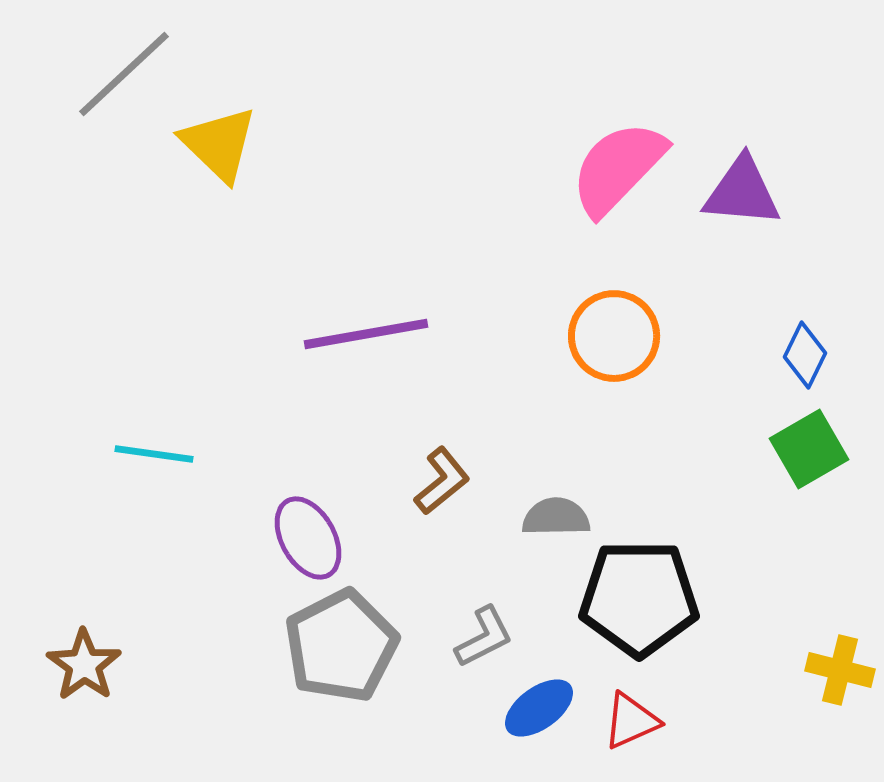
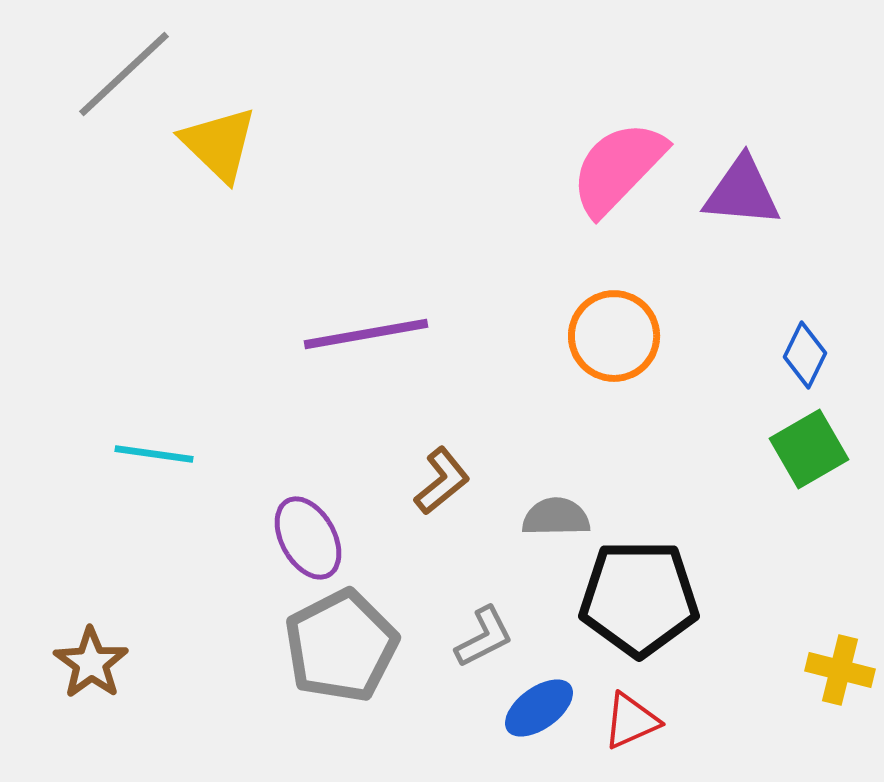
brown star: moved 7 px right, 2 px up
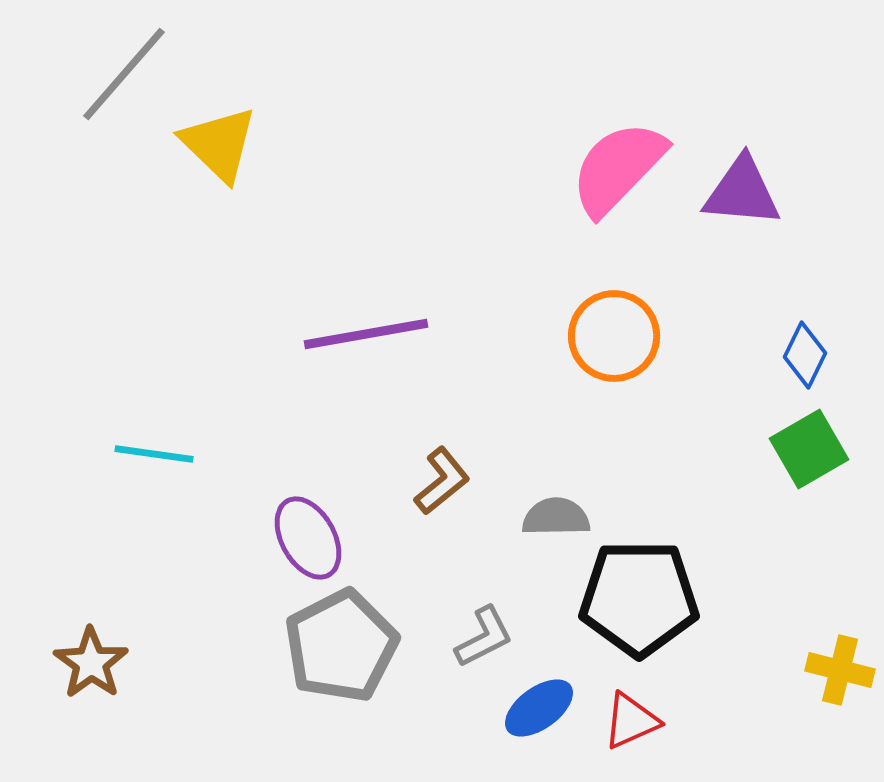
gray line: rotated 6 degrees counterclockwise
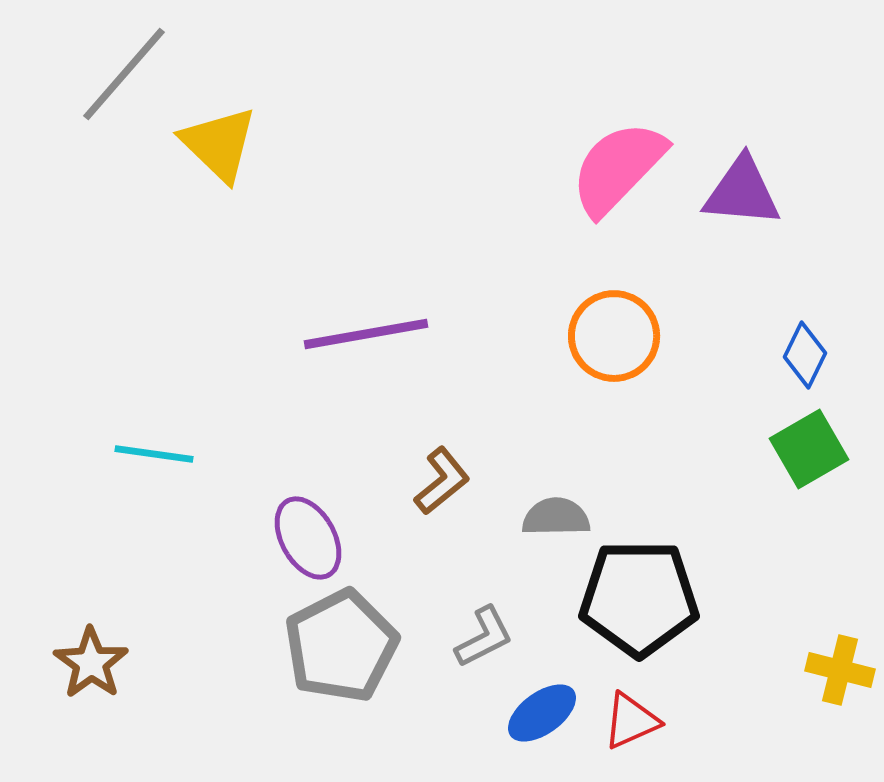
blue ellipse: moved 3 px right, 5 px down
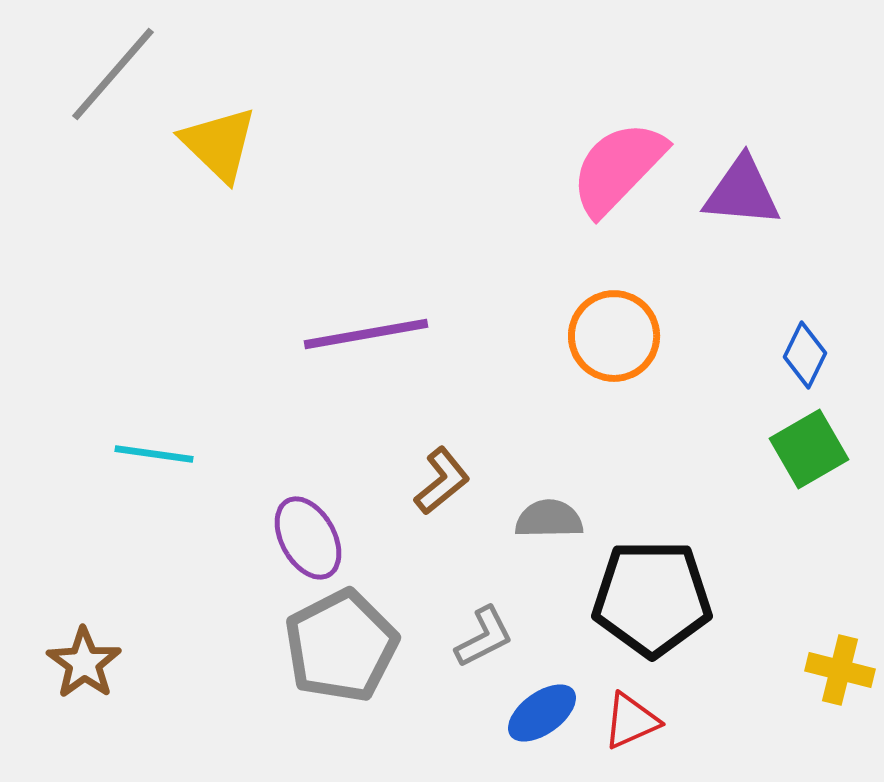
gray line: moved 11 px left
gray semicircle: moved 7 px left, 2 px down
black pentagon: moved 13 px right
brown star: moved 7 px left
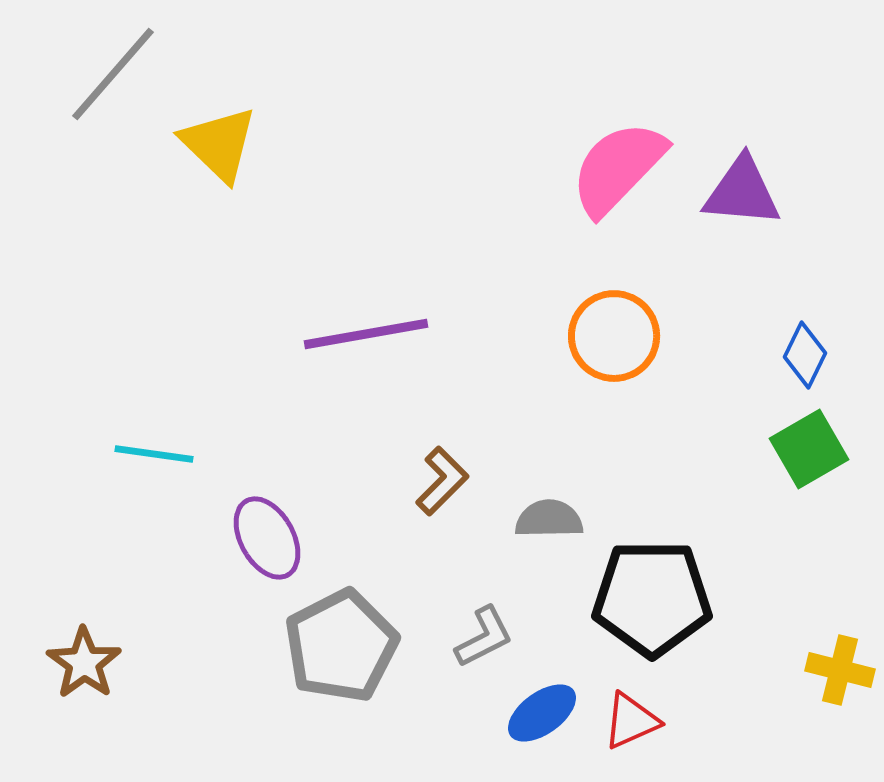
brown L-shape: rotated 6 degrees counterclockwise
purple ellipse: moved 41 px left
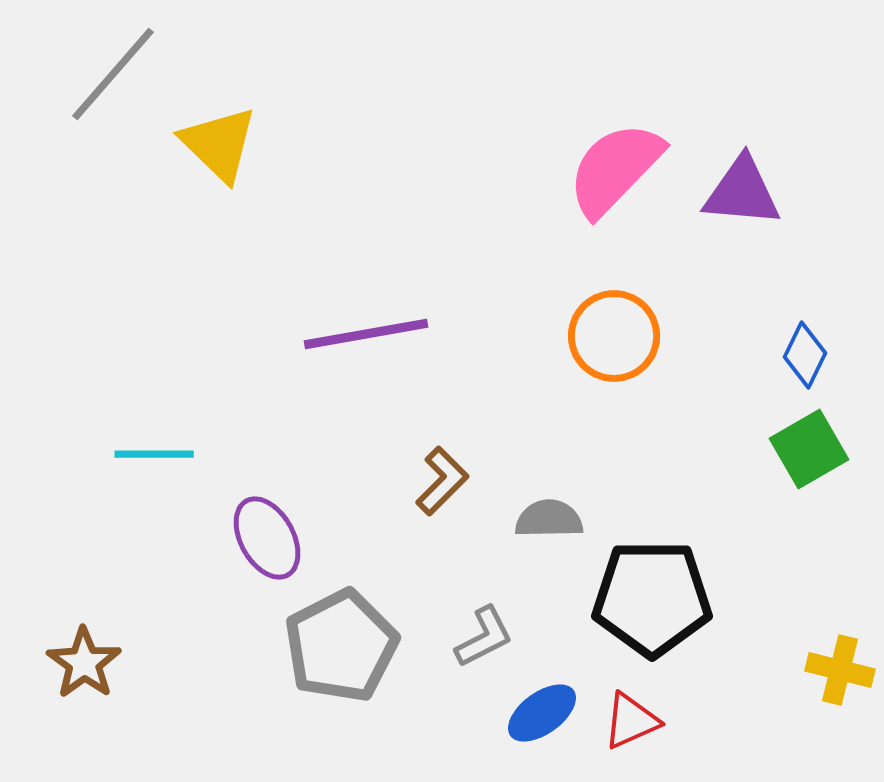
pink semicircle: moved 3 px left, 1 px down
cyan line: rotated 8 degrees counterclockwise
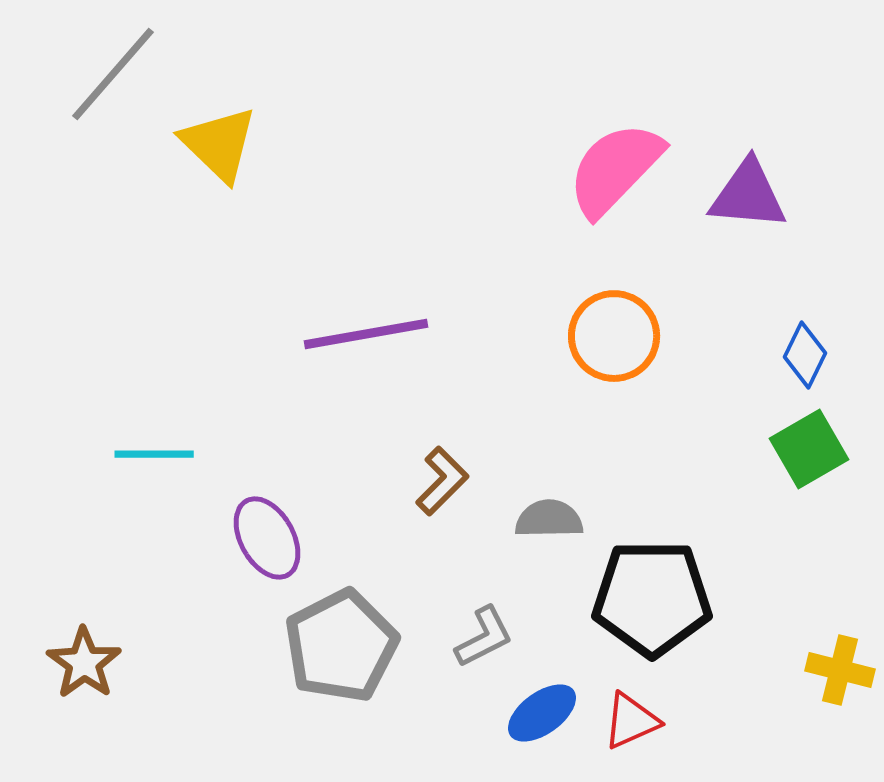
purple triangle: moved 6 px right, 3 px down
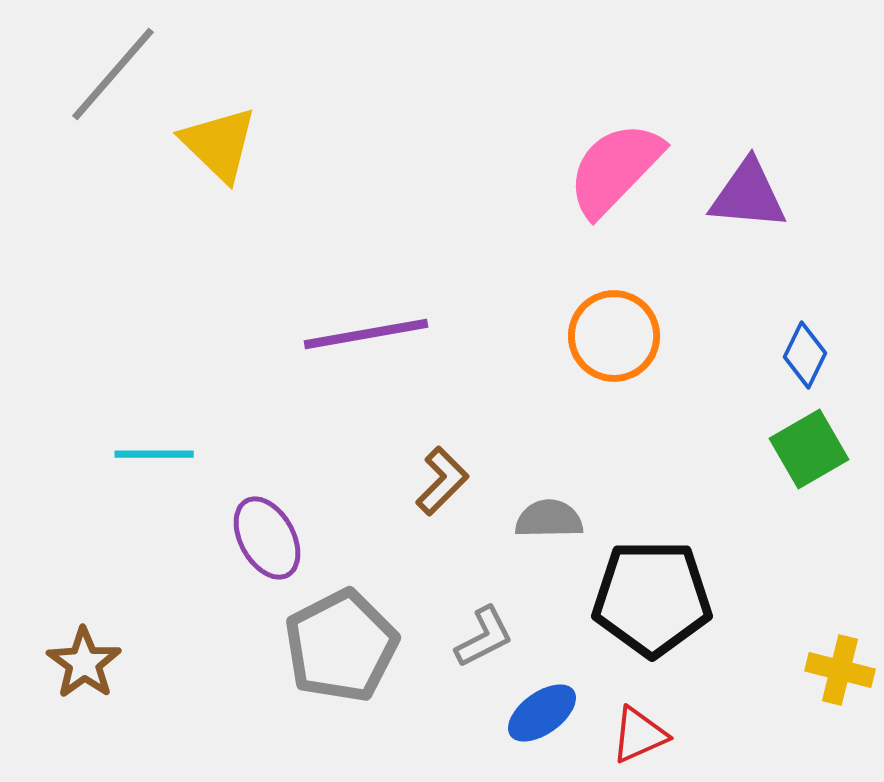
red triangle: moved 8 px right, 14 px down
